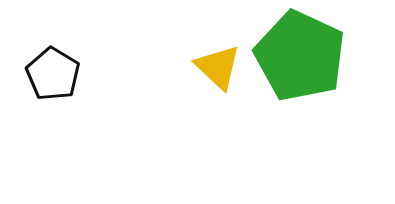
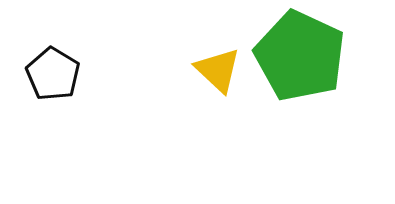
yellow triangle: moved 3 px down
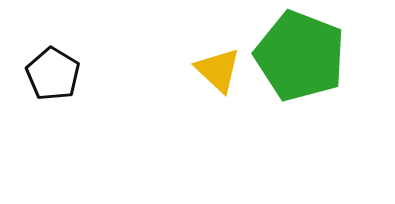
green pentagon: rotated 4 degrees counterclockwise
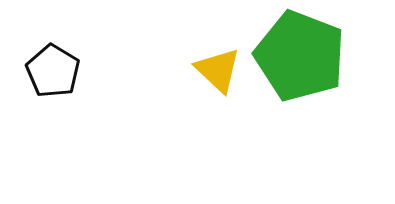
black pentagon: moved 3 px up
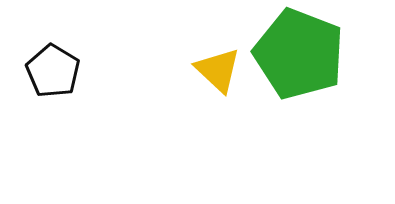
green pentagon: moved 1 px left, 2 px up
